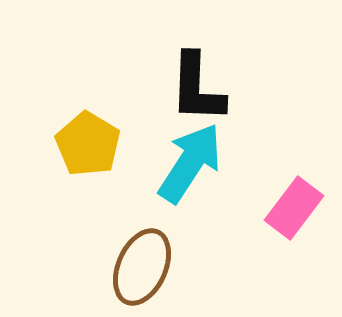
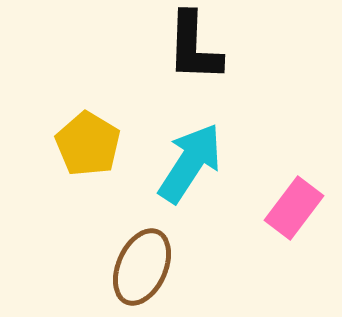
black L-shape: moved 3 px left, 41 px up
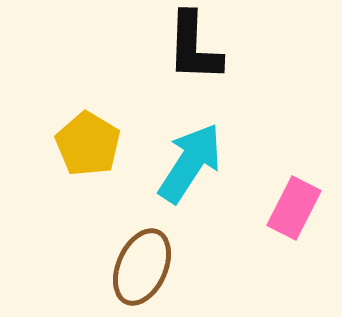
pink rectangle: rotated 10 degrees counterclockwise
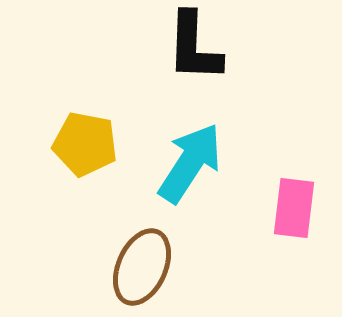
yellow pentagon: moved 3 px left; rotated 20 degrees counterclockwise
pink rectangle: rotated 20 degrees counterclockwise
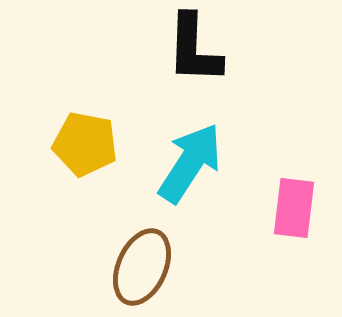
black L-shape: moved 2 px down
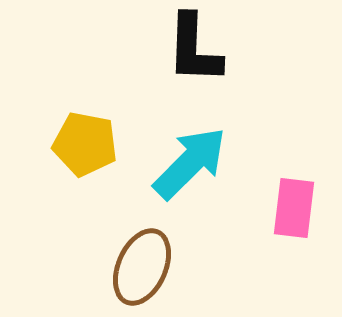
cyan arrow: rotated 12 degrees clockwise
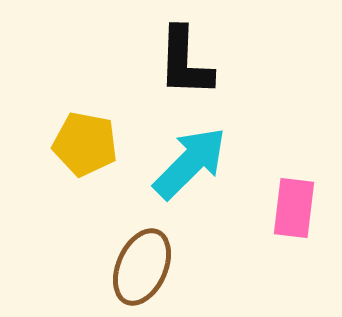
black L-shape: moved 9 px left, 13 px down
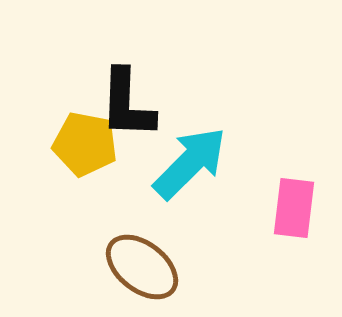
black L-shape: moved 58 px left, 42 px down
brown ellipse: rotated 76 degrees counterclockwise
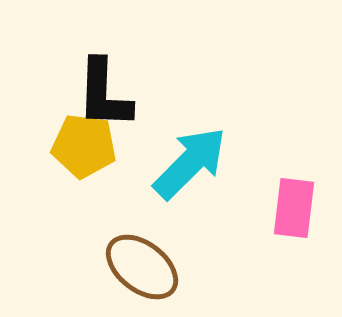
black L-shape: moved 23 px left, 10 px up
yellow pentagon: moved 1 px left, 2 px down; rotated 4 degrees counterclockwise
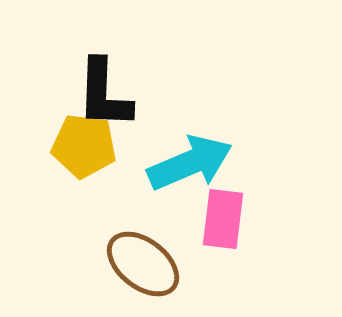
cyan arrow: rotated 22 degrees clockwise
pink rectangle: moved 71 px left, 11 px down
brown ellipse: moved 1 px right, 3 px up
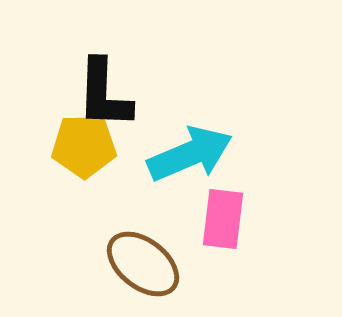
yellow pentagon: rotated 8 degrees counterclockwise
cyan arrow: moved 9 px up
